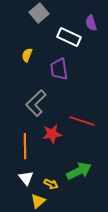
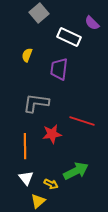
purple semicircle: moved 1 px right; rotated 28 degrees counterclockwise
purple trapezoid: rotated 15 degrees clockwise
gray L-shape: rotated 52 degrees clockwise
green arrow: moved 3 px left
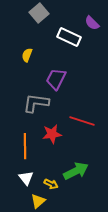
purple trapezoid: moved 3 px left, 10 px down; rotated 20 degrees clockwise
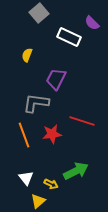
orange line: moved 1 px left, 11 px up; rotated 20 degrees counterclockwise
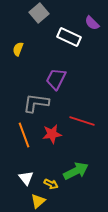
yellow semicircle: moved 9 px left, 6 px up
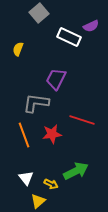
purple semicircle: moved 1 px left, 3 px down; rotated 70 degrees counterclockwise
red line: moved 1 px up
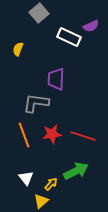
purple trapezoid: rotated 25 degrees counterclockwise
red line: moved 1 px right, 16 px down
yellow arrow: rotated 72 degrees counterclockwise
yellow triangle: moved 3 px right
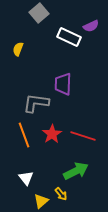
purple trapezoid: moved 7 px right, 5 px down
red star: rotated 24 degrees counterclockwise
yellow arrow: moved 10 px right, 10 px down; rotated 96 degrees clockwise
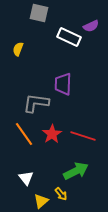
gray square: rotated 36 degrees counterclockwise
orange line: moved 1 px up; rotated 15 degrees counterclockwise
